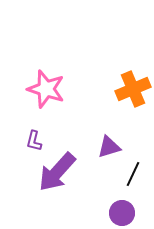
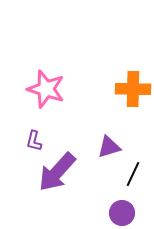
orange cross: rotated 24 degrees clockwise
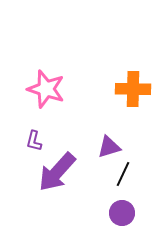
black line: moved 10 px left
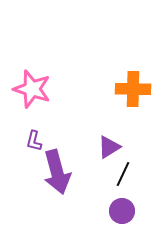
pink star: moved 14 px left
purple triangle: rotated 15 degrees counterclockwise
purple arrow: rotated 57 degrees counterclockwise
purple circle: moved 2 px up
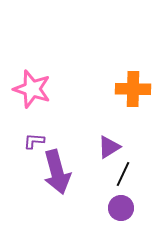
purple L-shape: rotated 80 degrees clockwise
purple circle: moved 1 px left, 3 px up
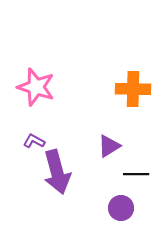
pink star: moved 4 px right, 2 px up
purple L-shape: rotated 25 degrees clockwise
purple triangle: moved 1 px up
black line: moved 13 px right; rotated 65 degrees clockwise
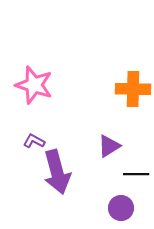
pink star: moved 2 px left, 2 px up
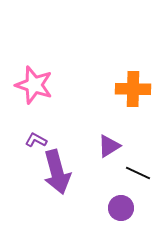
purple L-shape: moved 2 px right, 1 px up
black line: moved 2 px right, 1 px up; rotated 25 degrees clockwise
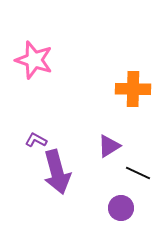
pink star: moved 25 px up
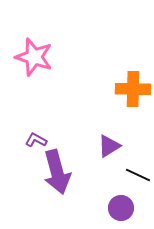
pink star: moved 3 px up
black line: moved 2 px down
